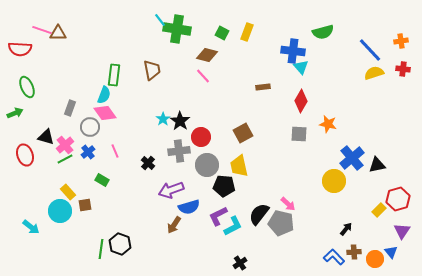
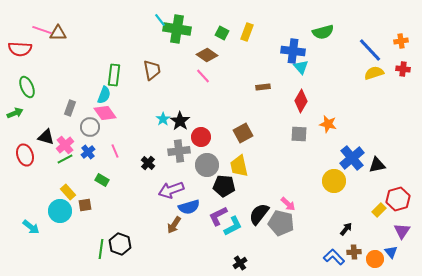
brown diamond at (207, 55): rotated 20 degrees clockwise
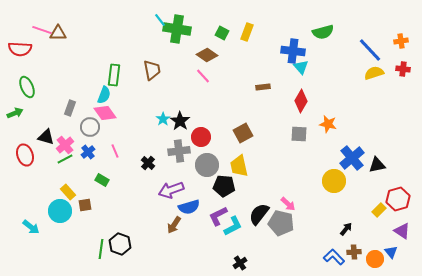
purple triangle at (402, 231): rotated 30 degrees counterclockwise
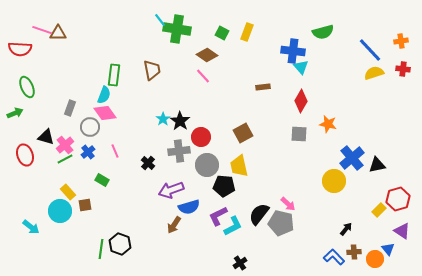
blue triangle at (391, 252): moved 3 px left, 3 px up
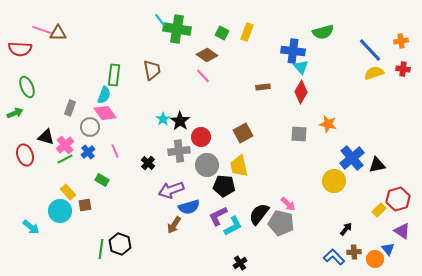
red diamond at (301, 101): moved 9 px up
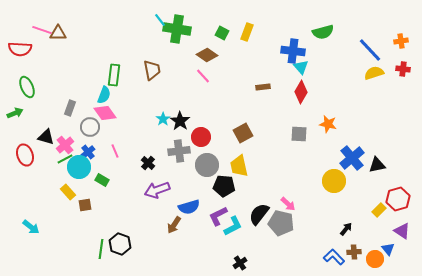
purple arrow at (171, 190): moved 14 px left
cyan circle at (60, 211): moved 19 px right, 44 px up
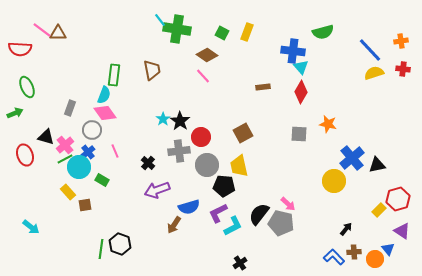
pink line at (42, 30): rotated 18 degrees clockwise
gray circle at (90, 127): moved 2 px right, 3 px down
purple L-shape at (218, 216): moved 3 px up
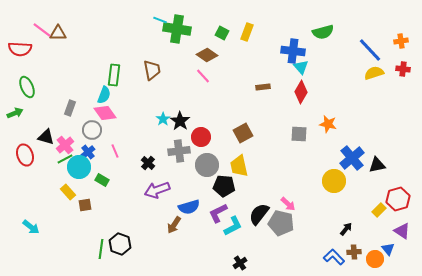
cyan line at (160, 20): rotated 32 degrees counterclockwise
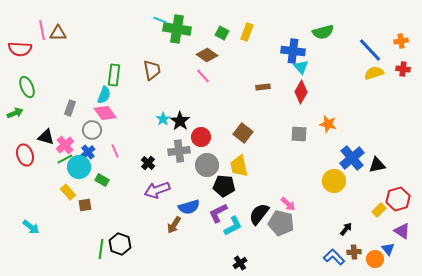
pink line at (42, 30): rotated 42 degrees clockwise
brown square at (243, 133): rotated 24 degrees counterclockwise
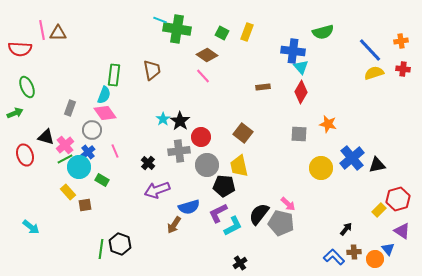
yellow circle at (334, 181): moved 13 px left, 13 px up
